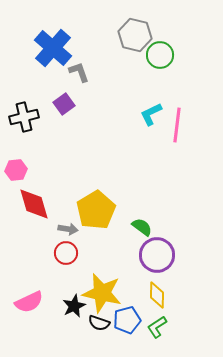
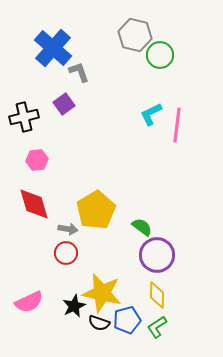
pink hexagon: moved 21 px right, 10 px up
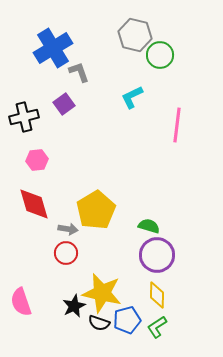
blue cross: rotated 18 degrees clockwise
cyan L-shape: moved 19 px left, 17 px up
green semicircle: moved 7 px right, 1 px up; rotated 20 degrees counterclockwise
pink semicircle: moved 8 px left; rotated 96 degrees clockwise
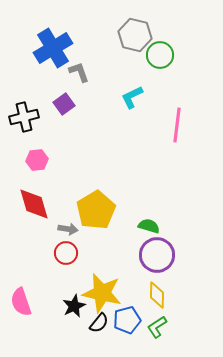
black semicircle: rotated 70 degrees counterclockwise
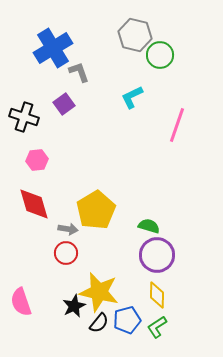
black cross: rotated 32 degrees clockwise
pink line: rotated 12 degrees clockwise
yellow star: moved 3 px left, 1 px up
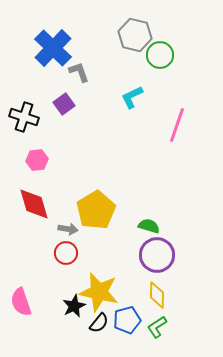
blue cross: rotated 15 degrees counterclockwise
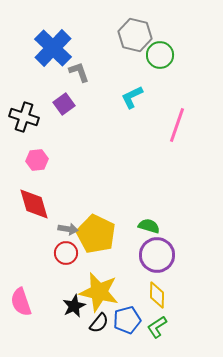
yellow pentagon: moved 24 px down; rotated 15 degrees counterclockwise
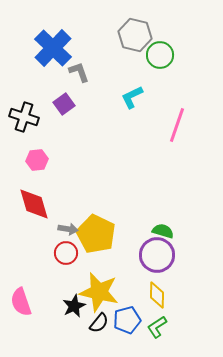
green semicircle: moved 14 px right, 5 px down
